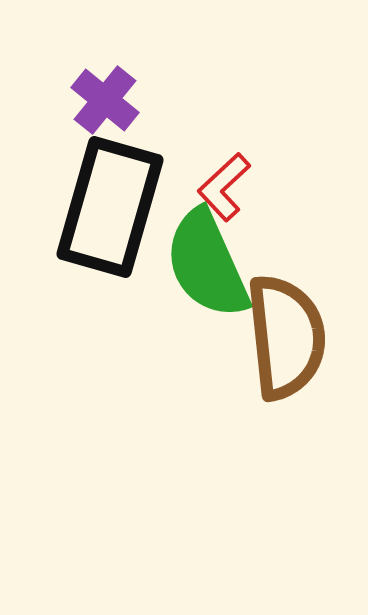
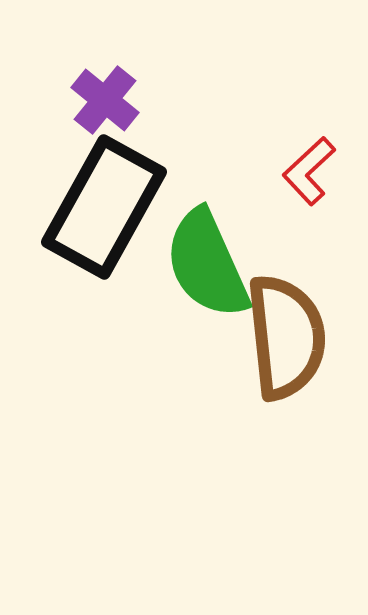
red L-shape: moved 85 px right, 16 px up
black rectangle: moved 6 px left; rotated 13 degrees clockwise
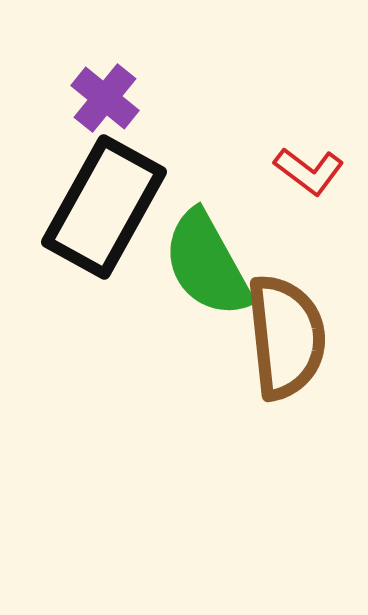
purple cross: moved 2 px up
red L-shape: rotated 100 degrees counterclockwise
green semicircle: rotated 5 degrees counterclockwise
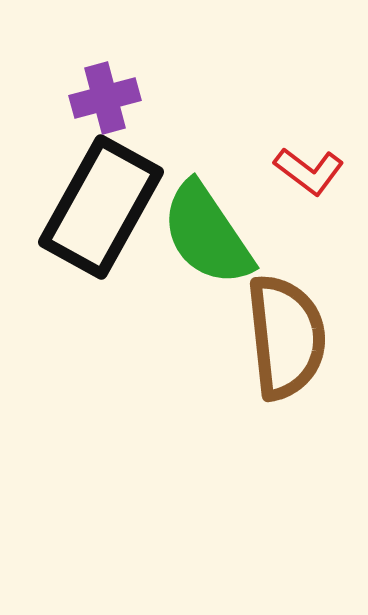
purple cross: rotated 36 degrees clockwise
black rectangle: moved 3 px left
green semicircle: moved 30 px up; rotated 5 degrees counterclockwise
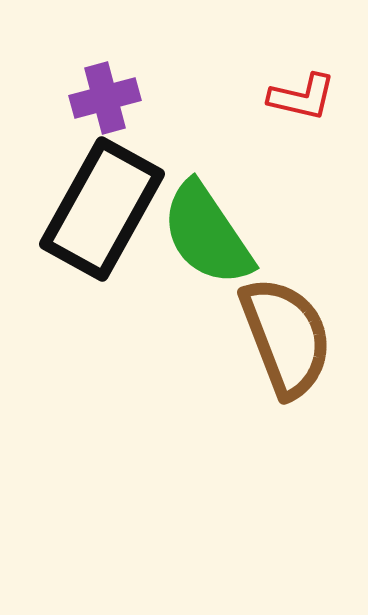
red L-shape: moved 7 px left, 74 px up; rotated 24 degrees counterclockwise
black rectangle: moved 1 px right, 2 px down
brown semicircle: rotated 15 degrees counterclockwise
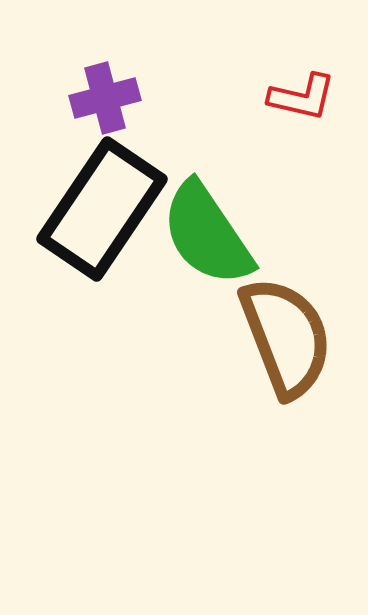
black rectangle: rotated 5 degrees clockwise
